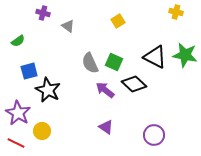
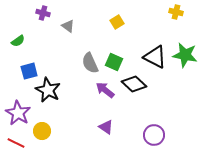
yellow square: moved 1 px left, 1 px down
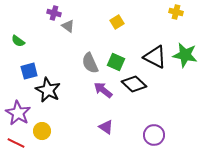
purple cross: moved 11 px right
green semicircle: rotated 72 degrees clockwise
green square: moved 2 px right
purple arrow: moved 2 px left
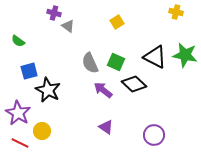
red line: moved 4 px right
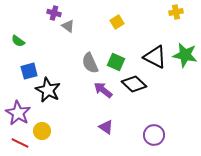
yellow cross: rotated 24 degrees counterclockwise
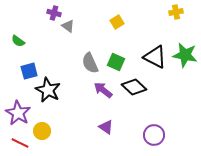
black diamond: moved 3 px down
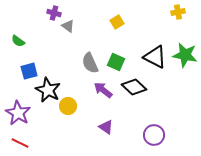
yellow cross: moved 2 px right
yellow circle: moved 26 px right, 25 px up
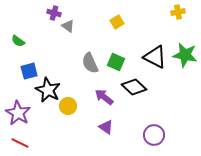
purple arrow: moved 1 px right, 7 px down
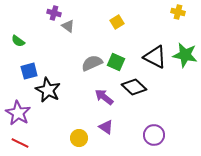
yellow cross: rotated 24 degrees clockwise
gray semicircle: moved 2 px right; rotated 90 degrees clockwise
yellow circle: moved 11 px right, 32 px down
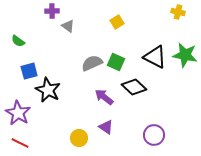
purple cross: moved 2 px left, 2 px up; rotated 16 degrees counterclockwise
